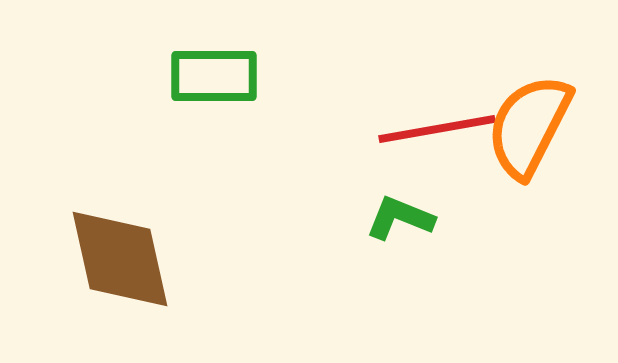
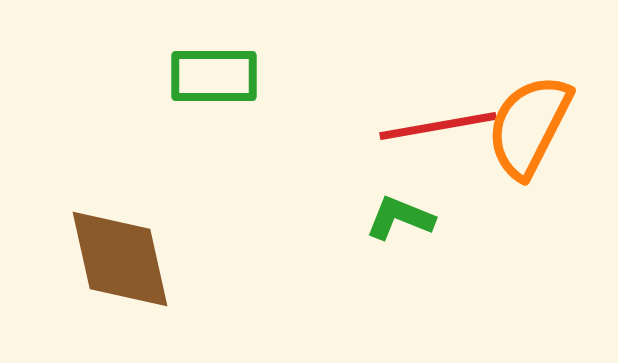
red line: moved 1 px right, 3 px up
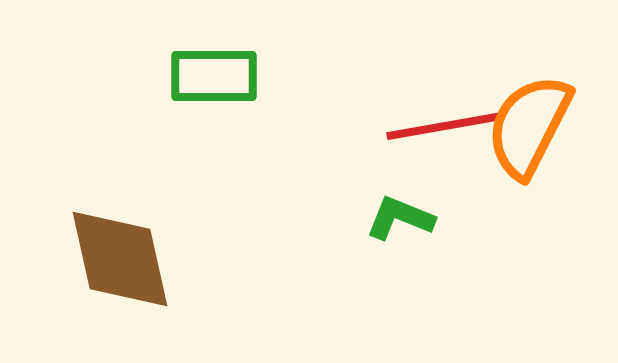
red line: moved 7 px right
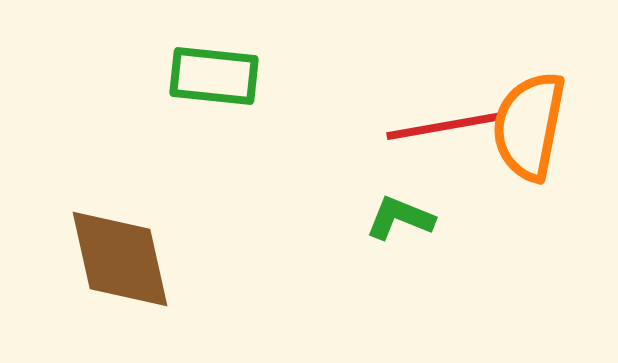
green rectangle: rotated 6 degrees clockwise
orange semicircle: rotated 16 degrees counterclockwise
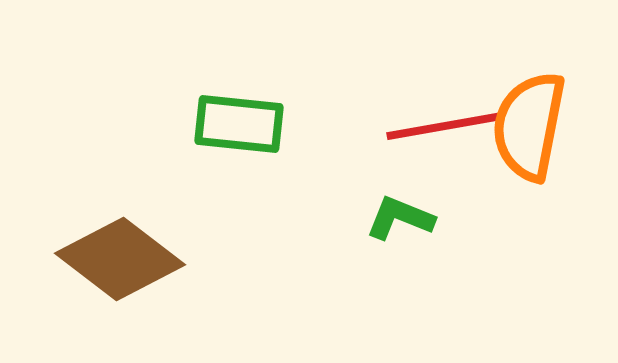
green rectangle: moved 25 px right, 48 px down
brown diamond: rotated 40 degrees counterclockwise
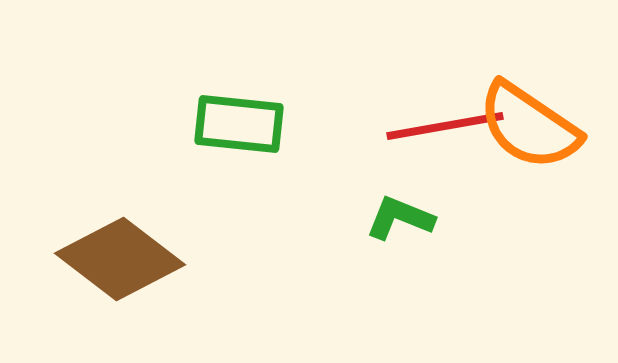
orange semicircle: rotated 67 degrees counterclockwise
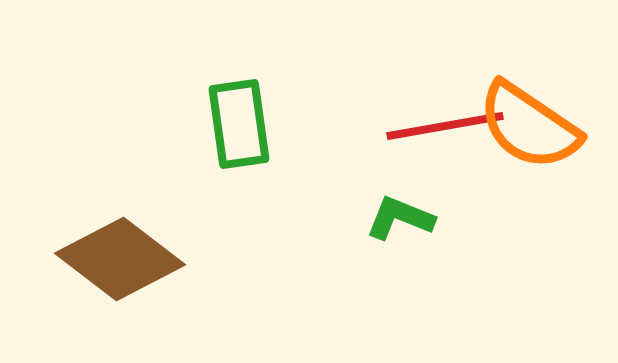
green rectangle: rotated 76 degrees clockwise
